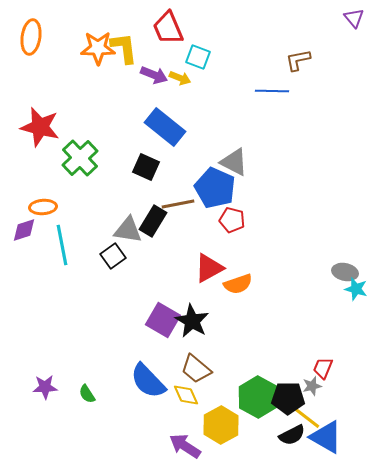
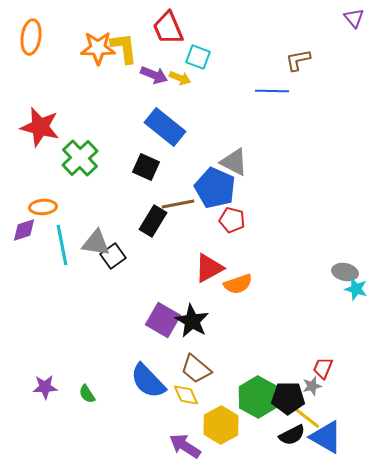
gray triangle at (128, 230): moved 32 px left, 13 px down
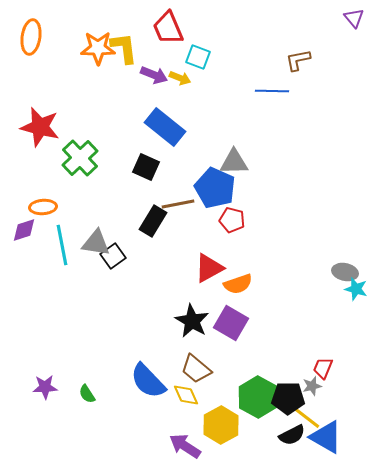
gray triangle at (234, 162): rotated 28 degrees counterclockwise
purple square at (163, 320): moved 68 px right, 3 px down
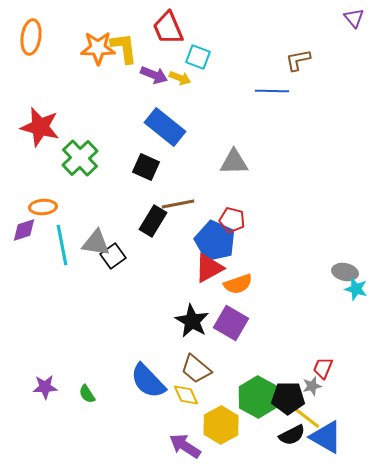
blue pentagon at (215, 188): moved 53 px down
